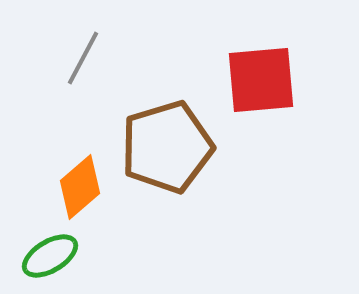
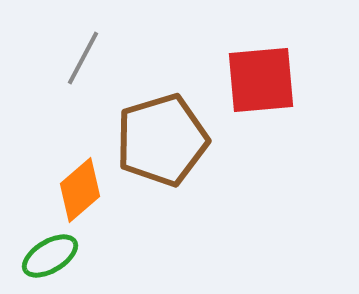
brown pentagon: moved 5 px left, 7 px up
orange diamond: moved 3 px down
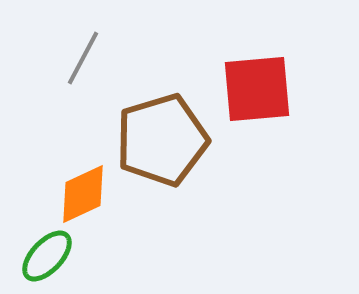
red square: moved 4 px left, 9 px down
orange diamond: moved 3 px right, 4 px down; rotated 16 degrees clockwise
green ellipse: moved 3 px left; rotated 16 degrees counterclockwise
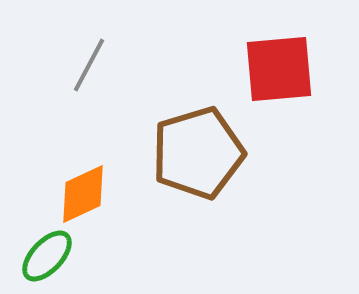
gray line: moved 6 px right, 7 px down
red square: moved 22 px right, 20 px up
brown pentagon: moved 36 px right, 13 px down
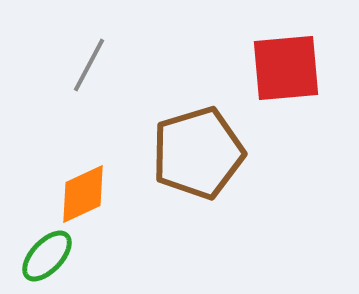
red square: moved 7 px right, 1 px up
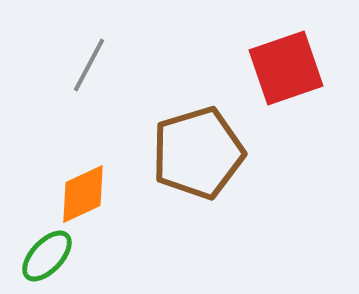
red square: rotated 14 degrees counterclockwise
